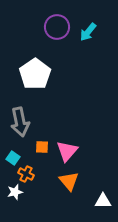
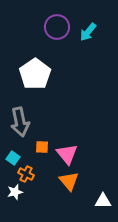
pink triangle: moved 3 px down; rotated 20 degrees counterclockwise
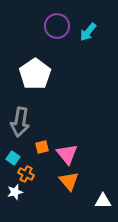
purple circle: moved 1 px up
gray arrow: rotated 20 degrees clockwise
orange square: rotated 16 degrees counterclockwise
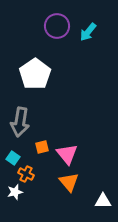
orange triangle: moved 1 px down
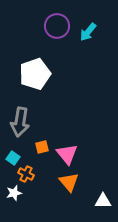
white pentagon: rotated 16 degrees clockwise
white star: moved 1 px left, 1 px down
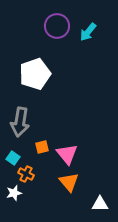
white triangle: moved 3 px left, 3 px down
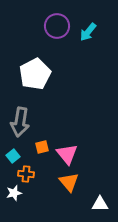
white pentagon: rotated 8 degrees counterclockwise
cyan square: moved 2 px up; rotated 16 degrees clockwise
orange cross: rotated 21 degrees counterclockwise
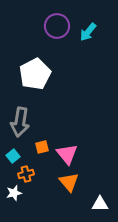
orange cross: rotated 21 degrees counterclockwise
